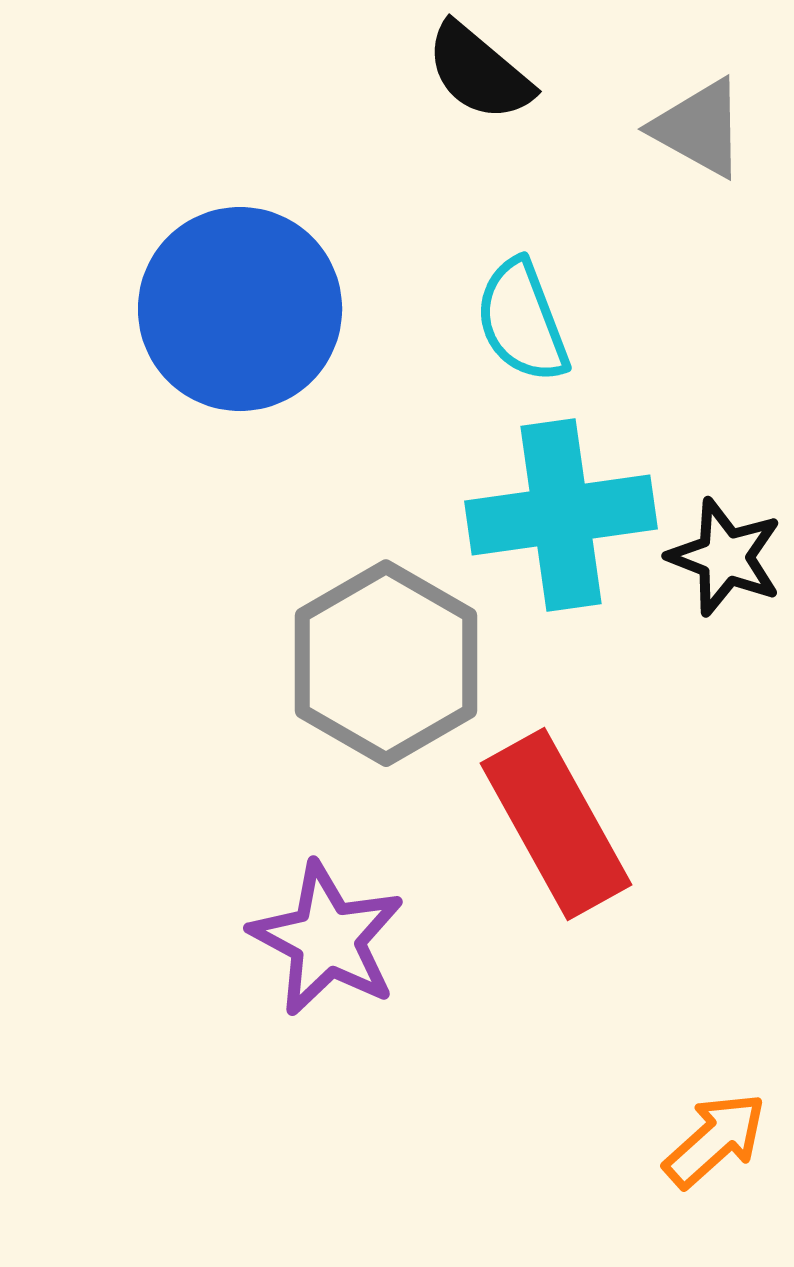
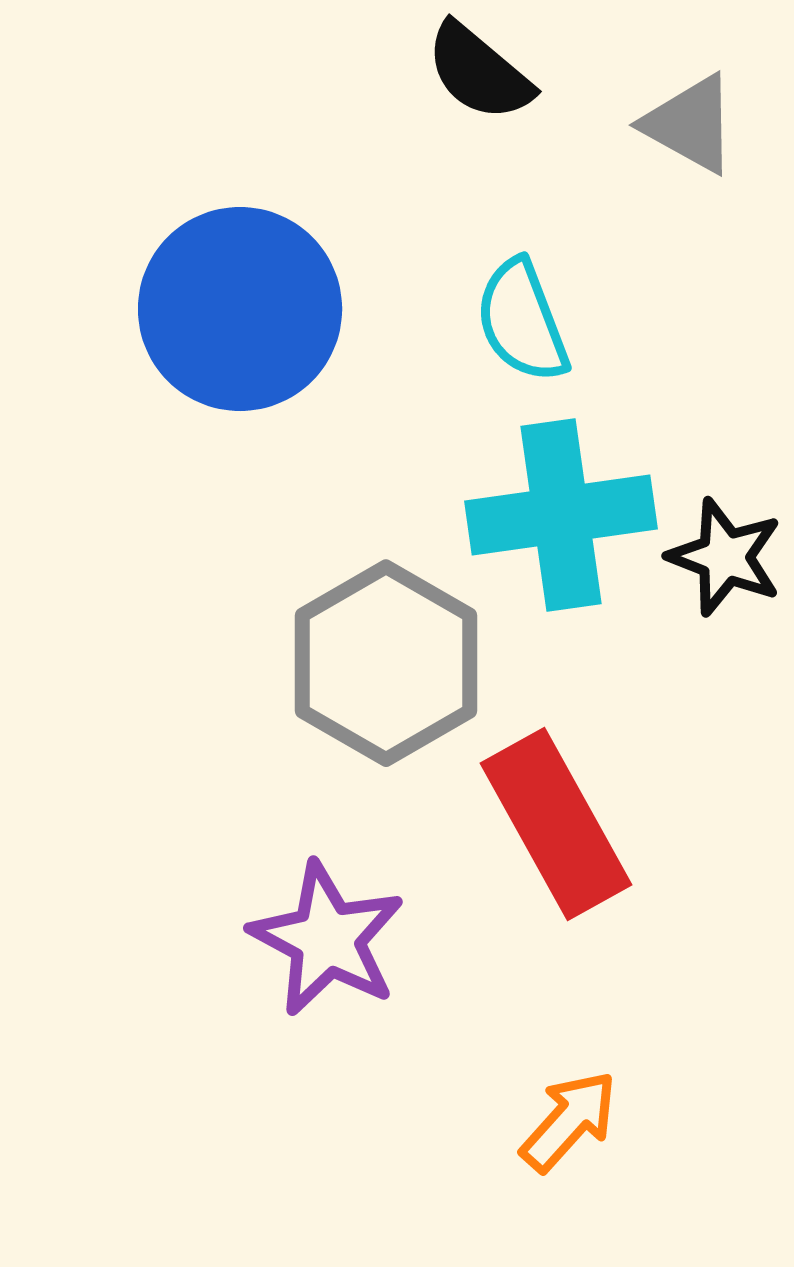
gray triangle: moved 9 px left, 4 px up
orange arrow: moved 146 px left, 19 px up; rotated 6 degrees counterclockwise
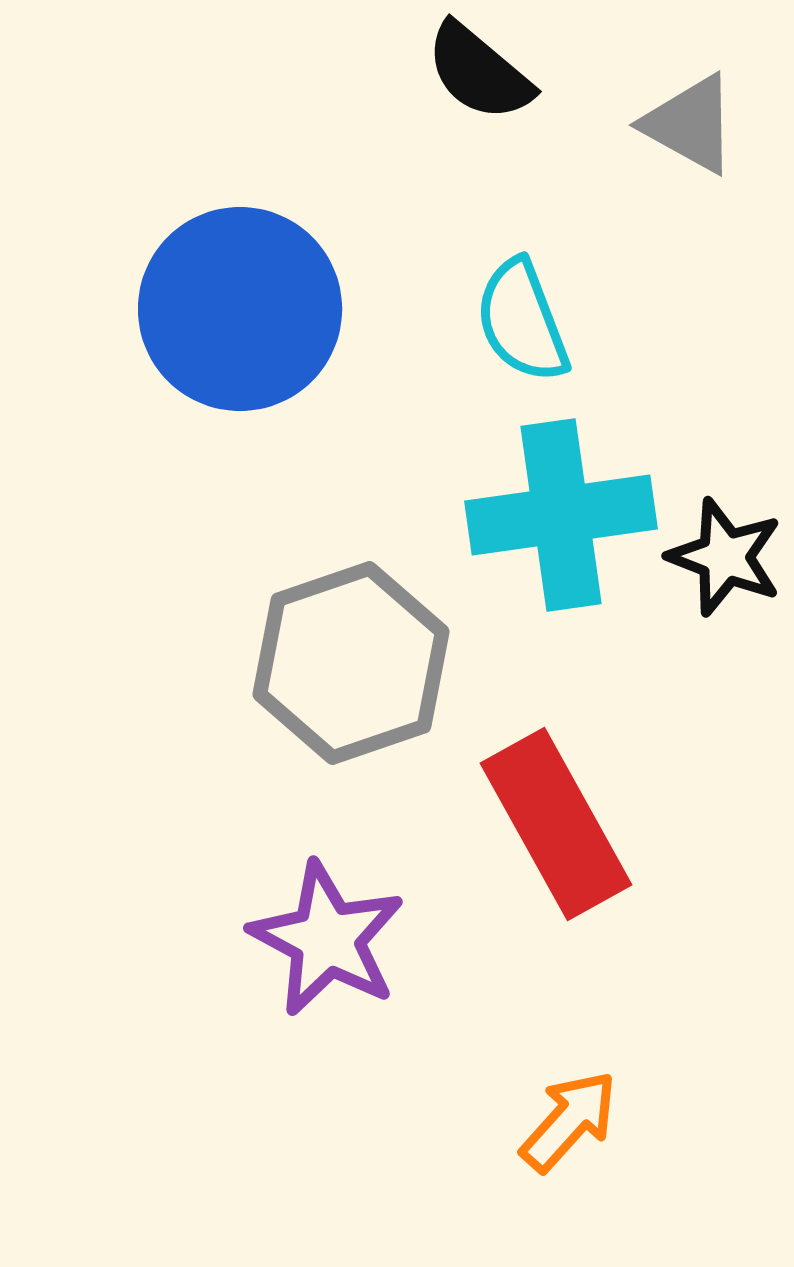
gray hexagon: moved 35 px left; rotated 11 degrees clockwise
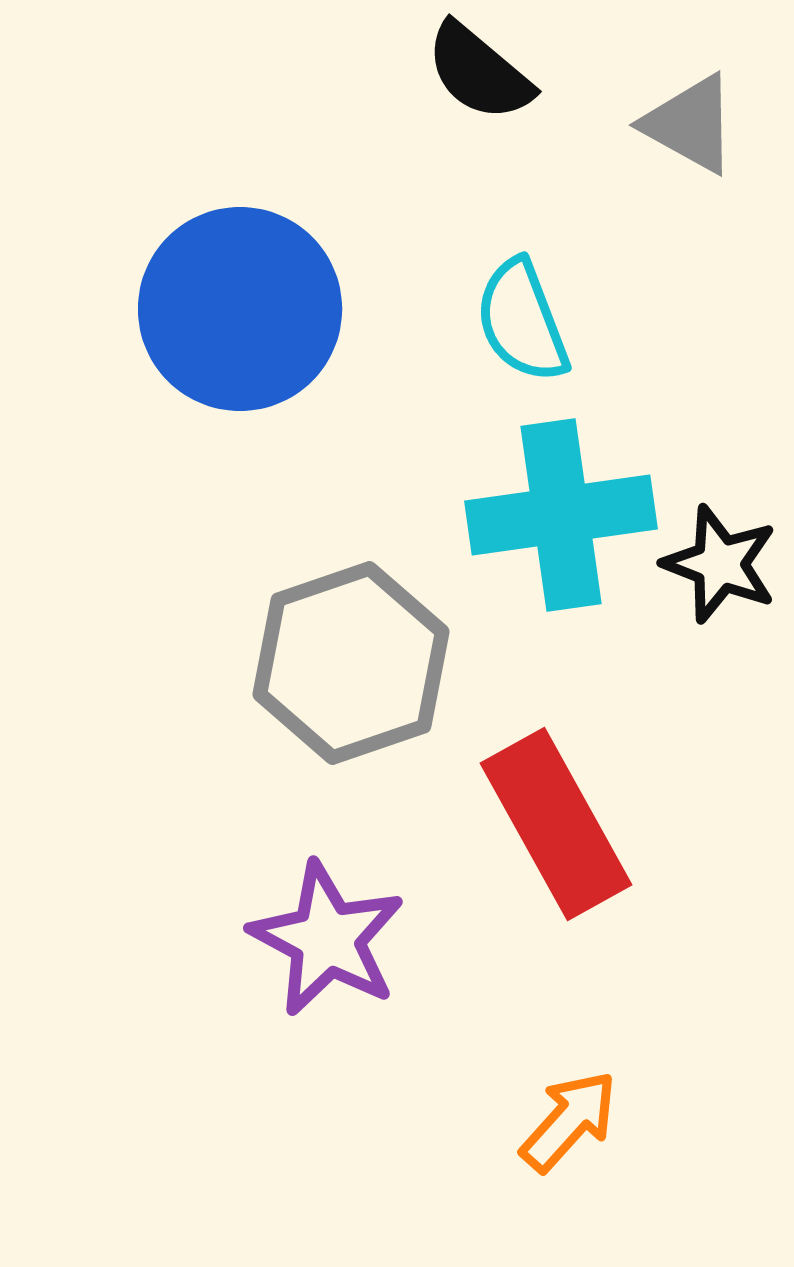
black star: moved 5 px left, 7 px down
